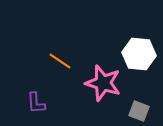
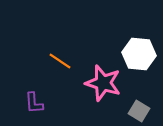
purple L-shape: moved 2 px left
gray square: rotated 10 degrees clockwise
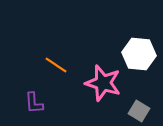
orange line: moved 4 px left, 4 px down
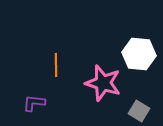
orange line: rotated 55 degrees clockwise
purple L-shape: rotated 100 degrees clockwise
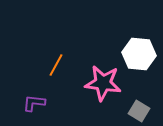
orange line: rotated 30 degrees clockwise
pink star: rotated 9 degrees counterclockwise
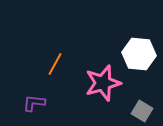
orange line: moved 1 px left, 1 px up
pink star: rotated 24 degrees counterclockwise
gray square: moved 3 px right
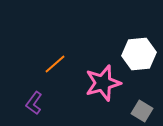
white hexagon: rotated 12 degrees counterclockwise
orange line: rotated 20 degrees clockwise
purple L-shape: rotated 60 degrees counterclockwise
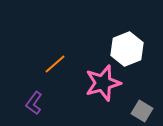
white hexagon: moved 12 px left, 5 px up; rotated 16 degrees counterclockwise
